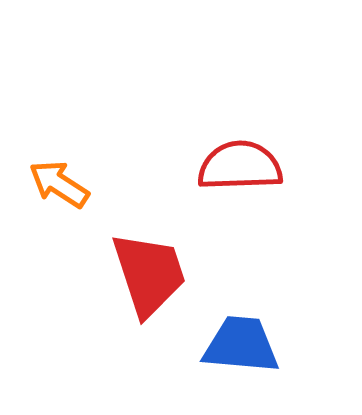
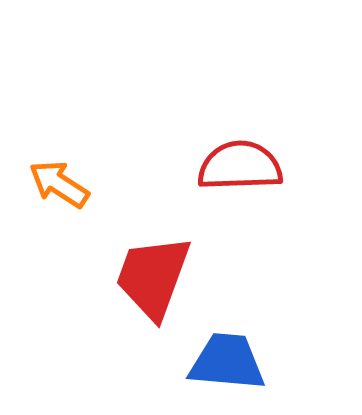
red trapezoid: moved 4 px right, 3 px down; rotated 142 degrees counterclockwise
blue trapezoid: moved 14 px left, 17 px down
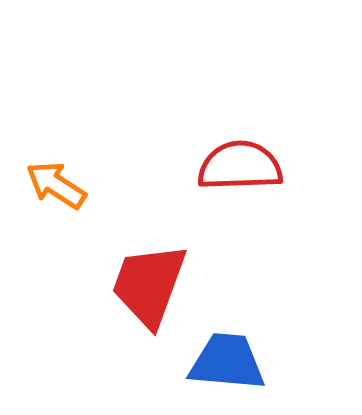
orange arrow: moved 3 px left, 1 px down
red trapezoid: moved 4 px left, 8 px down
